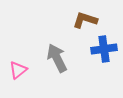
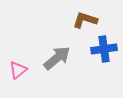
gray arrow: rotated 76 degrees clockwise
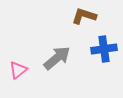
brown L-shape: moved 1 px left, 4 px up
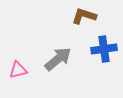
gray arrow: moved 1 px right, 1 px down
pink triangle: rotated 24 degrees clockwise
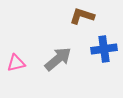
brown L-shape: moved 2 px left
pink triangle: moved 2 px left, 7 px up
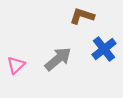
blue cross: rotated 30 degrees counterclockwise
pink triangle: moved 2 px down; rotated 30 degrees counterclockwise
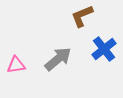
brown L-shape: rotated 40 degrees counterclockwise
pink triangle: rotated 36 degrees clockwise
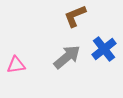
brown L-shape: moved 7 px left
gray arrow: moved 9 px right, 2 px up
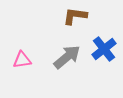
brown L-shape: rotated 30 degrees clockwise
pink triangle: moved 6 px right, 5 px up
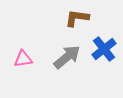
brown L-shape: moved 2 px right, 2 px down
pink triangle: moved 1 px right, 1 px up
